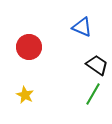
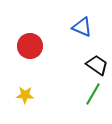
red circle: moved 1 px right, 1 px up
yellow star: rotated 24 degrees counterclockwise
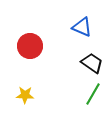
black trapezoid: moved 5 px left, 2 px up
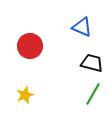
black trapezoid: rotated 20 degrees counterclockwise
yellow star: rotated 24 degrees counterclockwise
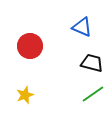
green line: rotated 25 degrees clockwise
